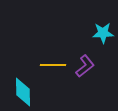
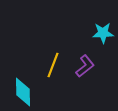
yellow line: rotated 70 degrees counterclockwise
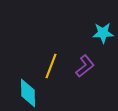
yellow line: moved 2 px left, 1 px down
cyan diamond: moved 5 px right, 1 px down
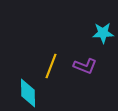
purple L-shape: rotated 60 degrees clockwise
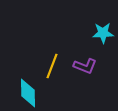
yellow line: moved 1 px right
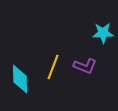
yellow line: moved 1 px right, 1 px down
cyan diamond: moved 8 px left, 14 px up
